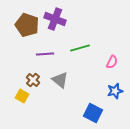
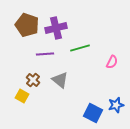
purple cross: moved 1 px right, 9 px down; rotated 35 degrees counterclockwise
blue star: moved 1 px right, 14 px down
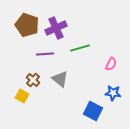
purple cross: rotated 10 degrees counterclockwise
pink semicircle: moved 1 px left, 2 px down
gray triangle: moved 1 px up
blue star: moved 3 px left, 12 px up; rotated 21 degrees clockwise
blue square: moved 2 px up
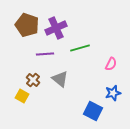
blue star: rotated 21 degrees counterclockwise
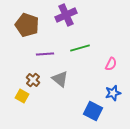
purple cross: moved 10 px right, 13 px up
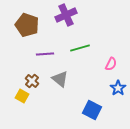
brown cross: moved 1 px left, 1 px down
blue star: moved 5 px right, 5 px up; rotated 21 degrees counterclockwise
blue square: moved 1 px left, 1 px up
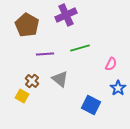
brown pentagon: rotated 10 degrees clockwise
blue square: moved 1 px left, 5 px up
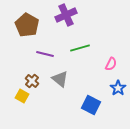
purple line: rotated 18 degrees clockwise
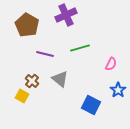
blue star: moved 2 px down
